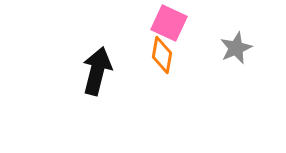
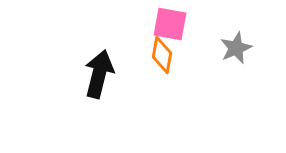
pink square: moved 1 px right, 1 px down; rotated 15 degrees counterclockwise
black arrow: moved 2 px right, 3 px down
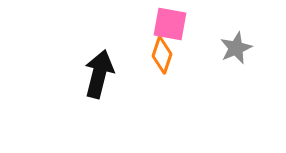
orange diamond: rotated 9 degrees clockwise
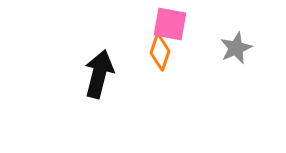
orange diamond: moved 2 px left, 3 px up
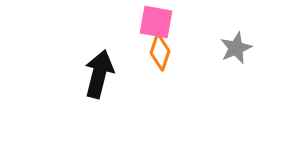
pink square: moved 14 px left, 2 px up
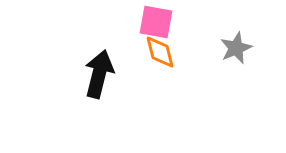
orange diamond: rotated 33 degrees counterclockwise
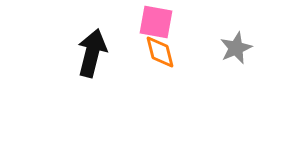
black arrow: moved 7 px left, 21 px up
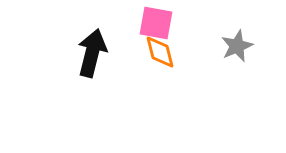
pink square: moved 1 px down
gray star: moved 1 px right, 2 px up
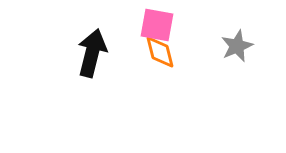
pink square: moved 1 px right, 2 px down
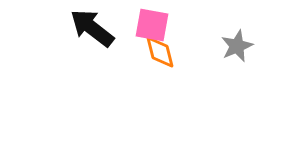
pink square: moved 5 px left
black arrow: moved 25 px up; rotated 66 degrees counterclockwise
